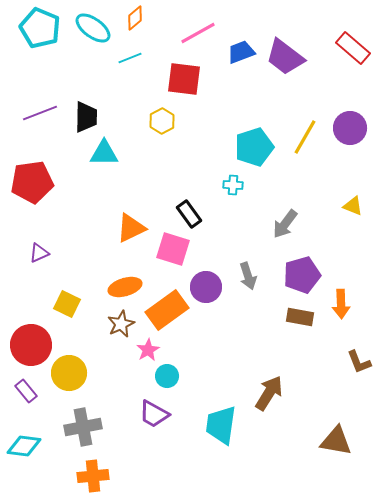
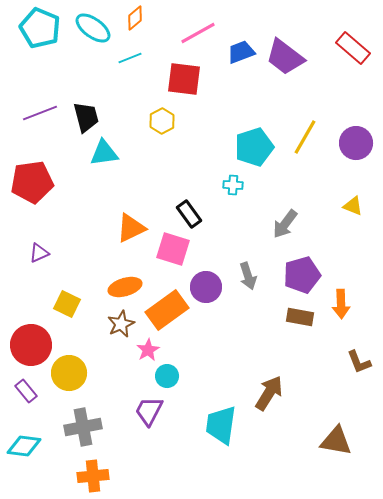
black trapezoid at (86, 117): rotated 16 degrees counterclockwise
purple circle at (350, 128): moved 6 px right, 15 px down
cyan triangle at (104, 153): rotated 8 degrees counterclockwise
purple trapezoid at (154, 414): moved 5 px left, 3 px up; rotated 88 degrees clockwise
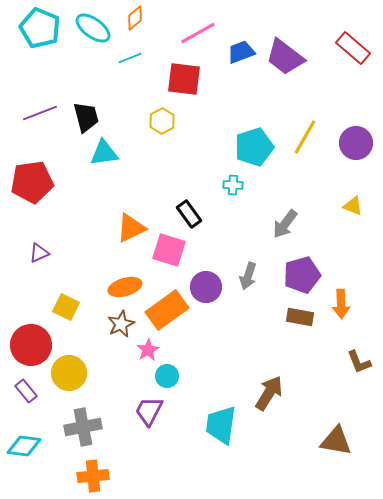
pink square at (173, 249): moved 4 px left, 1 px down
gray arrow at (248, 276): rotated 36 degrees clockwise
yellow square at (67, 304): moved 1 px left, 3 px down
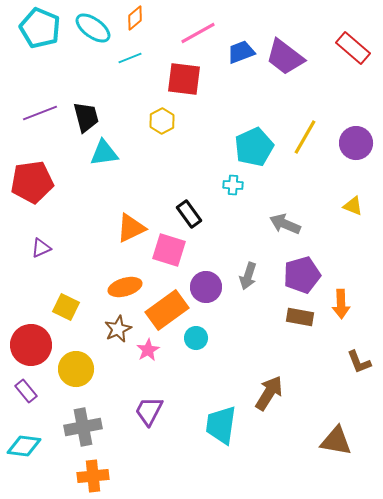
cyan pentagon at (254, 147): rotated 6 degrees counterclockwise
gray arrow at (285, 224): rotated 76 degrees clockwise
purple triangle at (39, 253): moved 2 px right, 5 px up
brown star at (121, 324): moved 3 px left, 5 px down
yellow circle at (69, 373): moved 7 px right, 4 px up
cyan circle at (167, 376): moved 29 px right, 38 px up
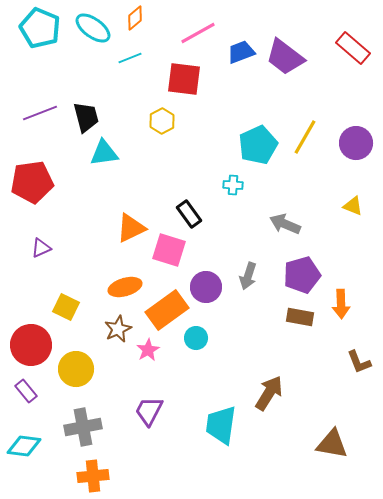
cyan pentagon at (254, 147): moved 4 px right, 2 px up
brown triangle at (336, 441): moved 4 px left, 3 px down
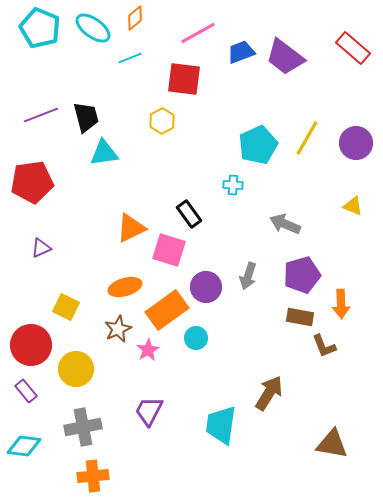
purple line at (40, 113): moved 1 px right, 2 px down
yellow line at (305, 137): moved 2 px right, 1 px down
brown L-shape at (359, 362): moved 35 px left, 16 px up
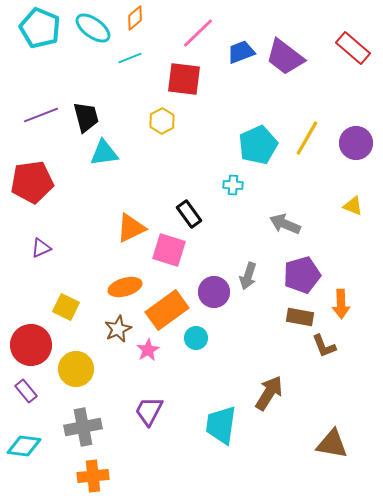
pink line at (198, 33): rotated 15 degrees counterclockwise
purple circle at (206, 287): moved 8 px right, 5 px down
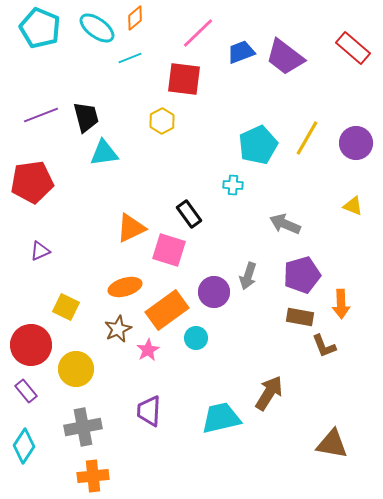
cyan ellipse at (93, 28): moved 4 px right
purple triangle at (41, 248): moved 1 px left, 3 px down
purple trapezoid at (149, 411): rotated 24 degrees counterclockwise
cyan trapezoid at (221, 425): moved 7 px up; rotated 69 degrees clockwise
cyan diamond at (24, 446): rotated 64 degrees counterclockwise
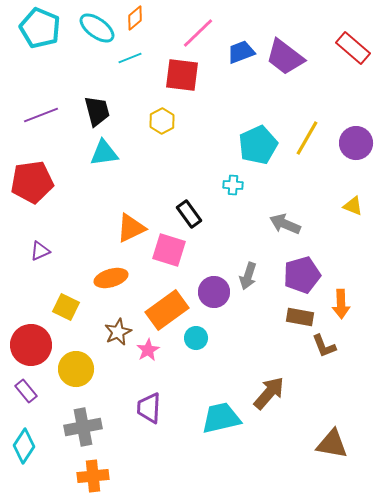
red square at (184, 79): moved 2 px left, 4 px up
black trapezoid at (86, 117): moved 11 px right, 6 px up
orange ellipse at (125, 287): moved 14 px left, 9 px up
brown star at (118, 329): moved 3 px down
brown arrow at (269, 393): rotated 9 degrees clockwise
purple trapezoid at (149, 411): moved 3 px up
